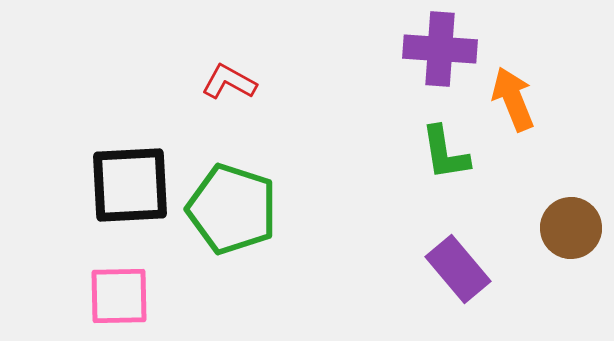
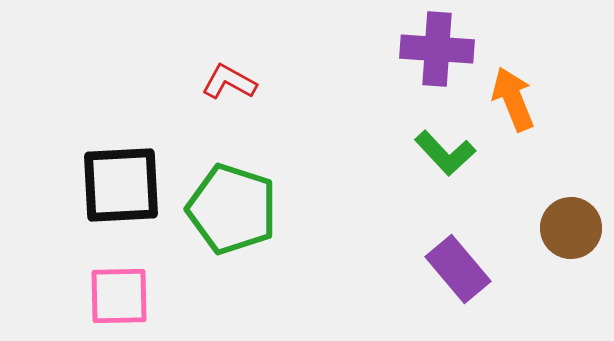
purple cross: moved 3 px left
green L-shape: rotated 34 degrees counterclockwise
black square: moved 9 px left
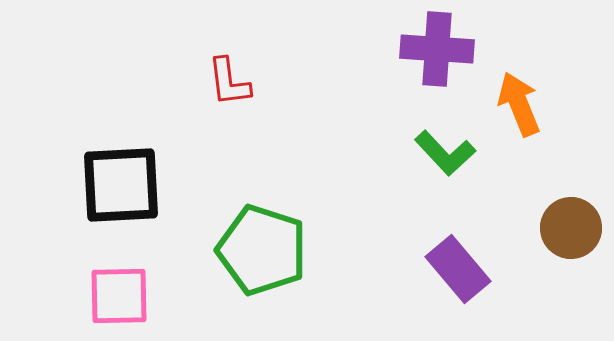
red L-shape: rotated 126 degrees counterclockwise
orange arrow: moved 6 px right, 5 px down
green pentagon: moved 30 px right, 41 px down
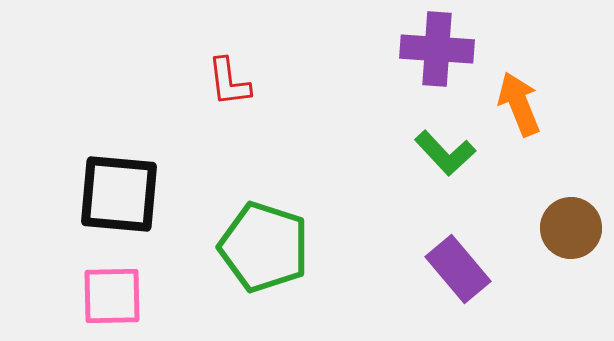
black square: moved 2 px left, 9 px down; rotated 8 degrees clockwise
green pentagon: moved 2 px right, 3 px up
pink square: moved 7 px left
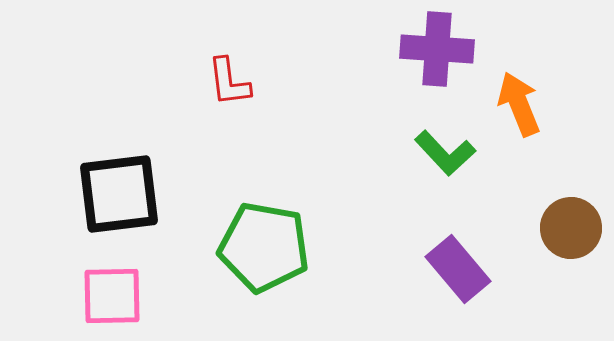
black square: rotated 12 degrees counterclockwise
green pentagon: rotated 8 degrees counterclockwise
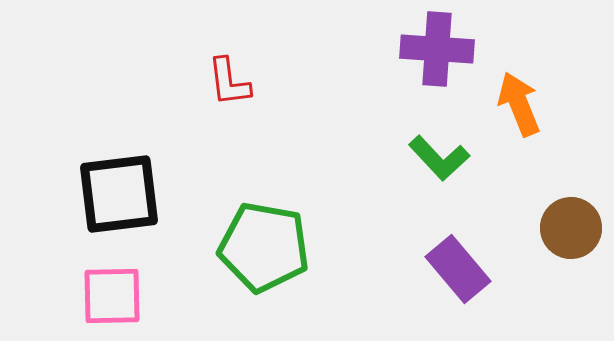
green L-shape: moved 6 px left, 5 px down
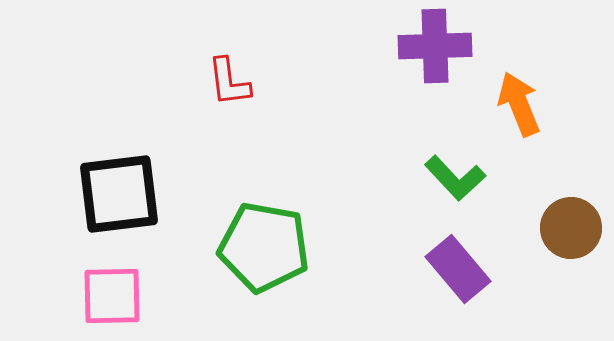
purple cross: moved 2 px left, 3 px up; rotated 6 degrees counterclockwise
green L-shape: moved 16 px right, 20 px down
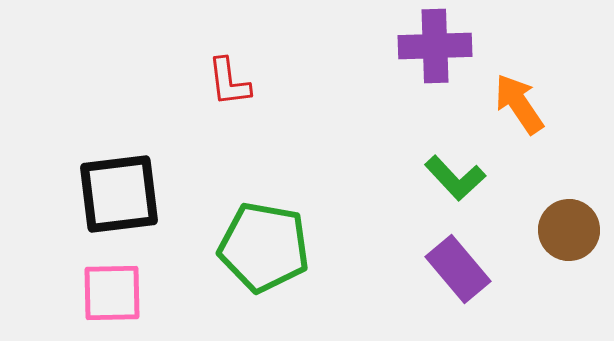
orange arrow: rotated 12 degrees counterclockwise
brown circle: moved 2 px left, 2 px down
pink square: moved 3 px up
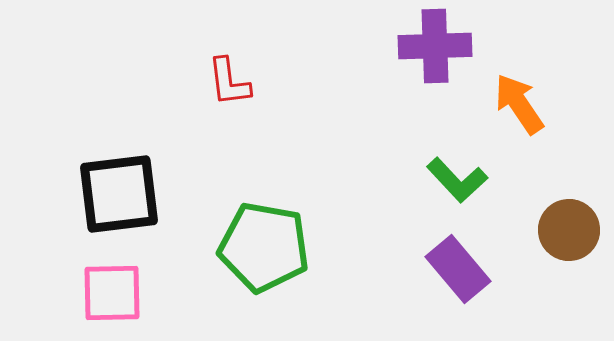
green L-shape: moved 2 px right, 2 px down
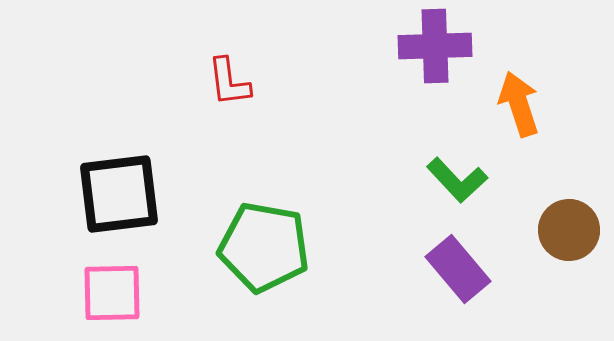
orange arrow: rotated 16 degrees clockwise
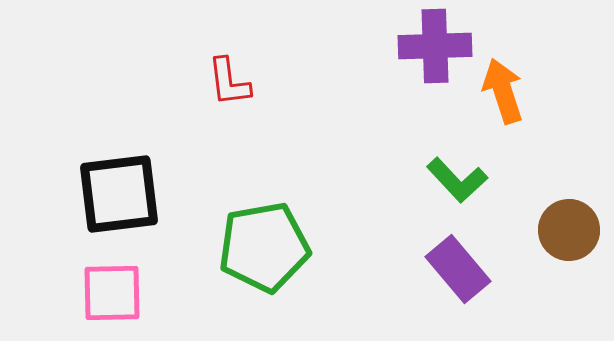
orange arrow: moved 16 px left, 13 px up
green pentagon: rotated 20 degrees counterclockwise
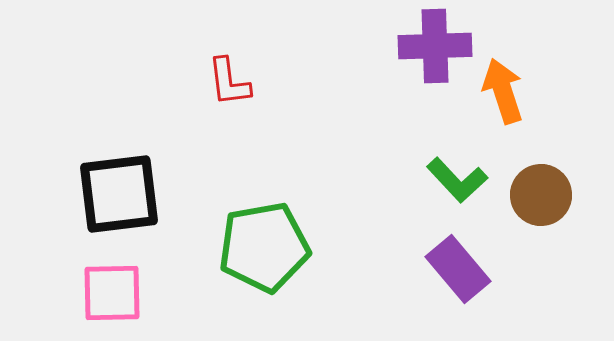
brown circle: moved 28 px left, 35 px up
